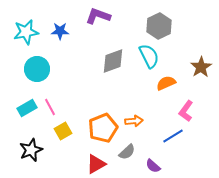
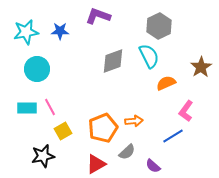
cyan rectangle: rotated 30 degrees clockwise
black star: moved 12 px right, 6 px down; rotated 10 degrees clockwise
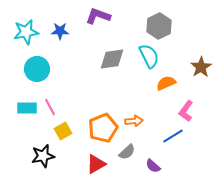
gray diamond: moved 1 px left, 2 px up; rotated 12 degrees clockwise
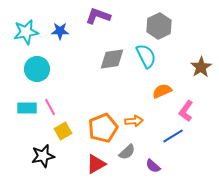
cyan semicircle: moved 3 px left
orange semicircle: moved 4 px left, 8 px down
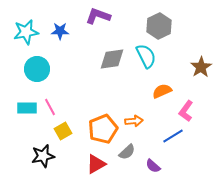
orange pentagon: moved 1 px down
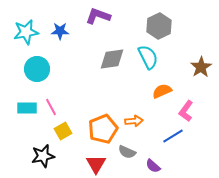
cyan semicircle: moved 2 px right, 1 px down
pink line: moved 1 px right
gray semicircle: rotated 66 degrees clockwise
red triangle: rotated 30 degrees counterclockwise
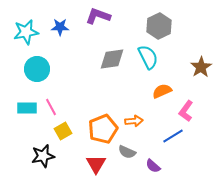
blue star: moved 4 px up
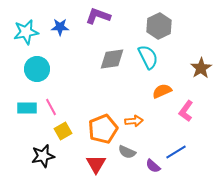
brown star: moved 1 px down
blue line: moved 3 px right, 16 px down
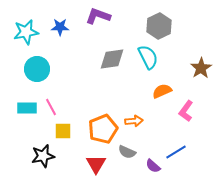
yellow square: rotated 30 degrees clockwise
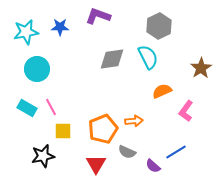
cyan rectangle: rotated 30 degrees clockwise
